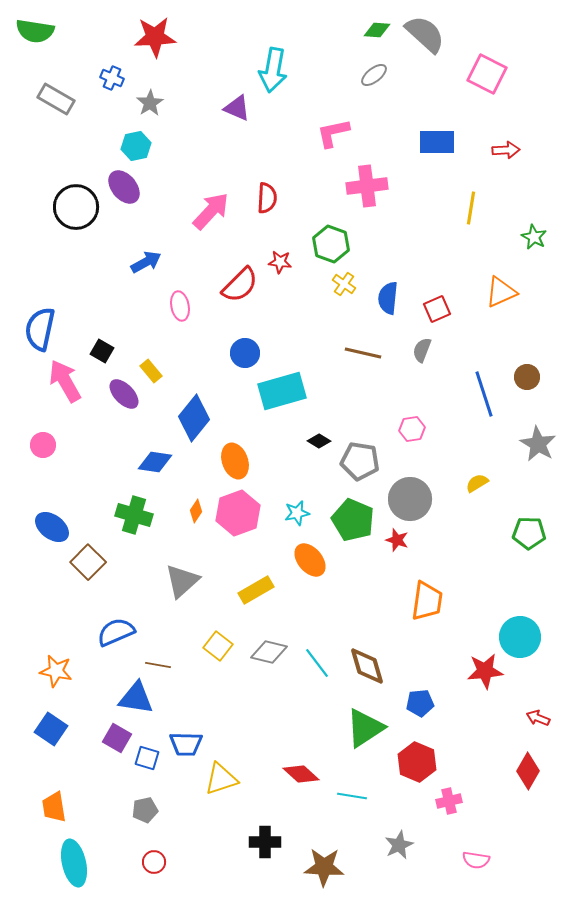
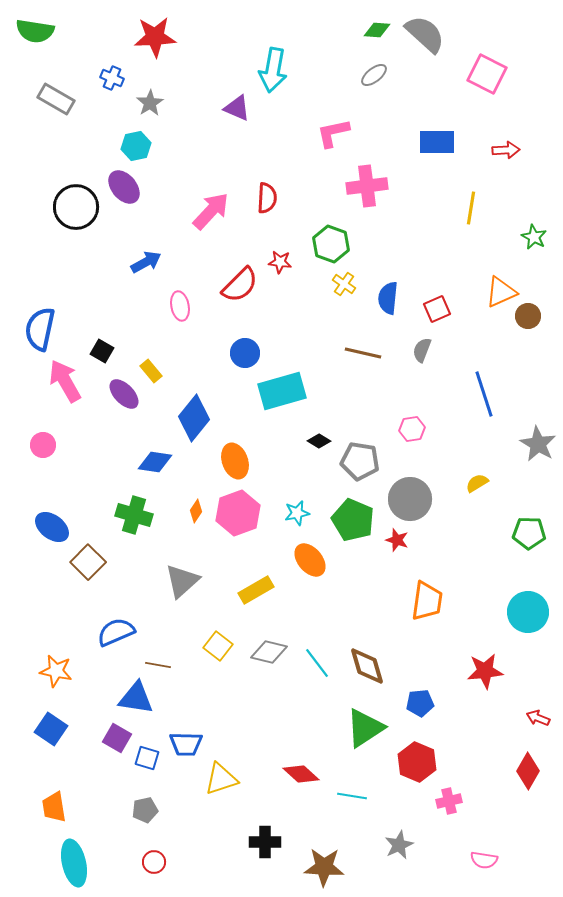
brown circle at (527, 377): moved 1 px right, 61 px up
cyan circle at (520, 637): moved 8 px right, 25 px up
pink semicircle at (476, 860): moved 8 px right
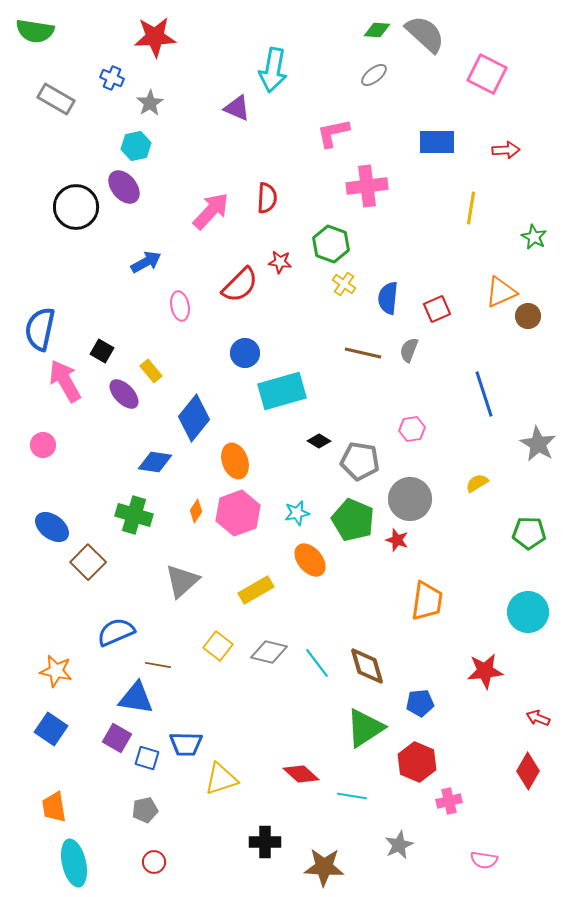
gray semicircle at (422, 350): moved 13 px left
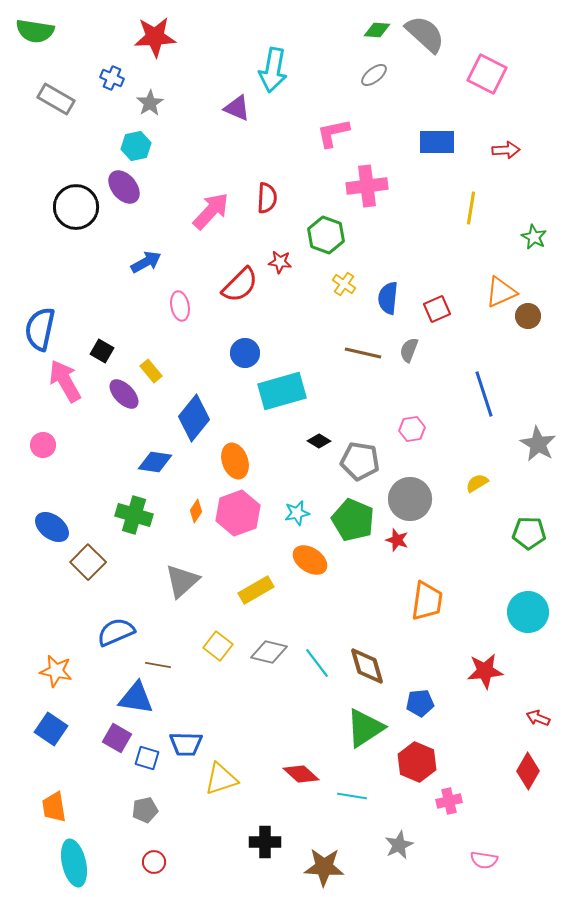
green hexagon at (331, 244): moved 5 px left, 9 px up
orange ellipse at (310, 560): rotated 16 degrees counterclockwise
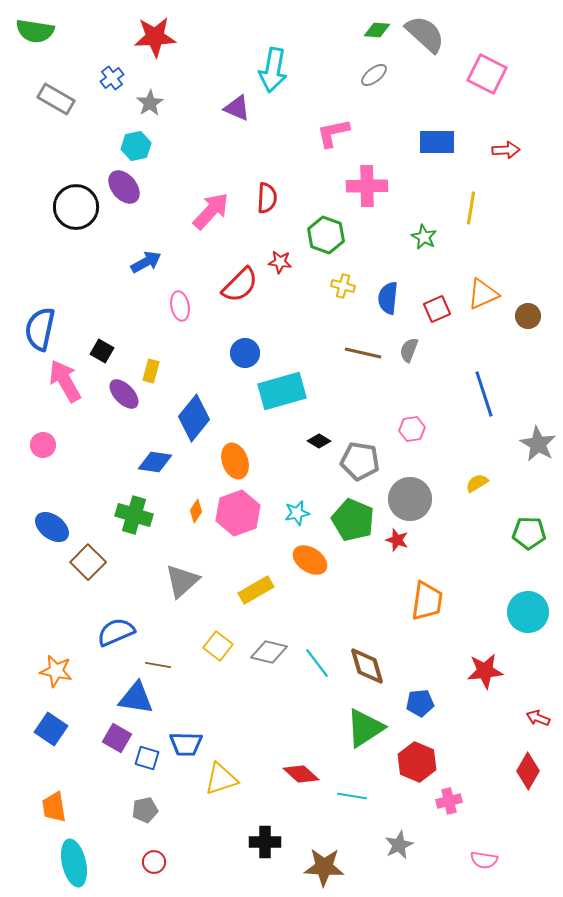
blue cross at (112, 78): rotated 30 degrees clockwise
pink cross at (367, 186): rotated 6 degrees clockwise
green star at (534, 237): moved 110 px left
yellow cross at (344, 284): moved 1 px left, 2 px down; rotated 20 degrees counterclockwise
orange triangle at (501, 292): moved 18 px left, 2 px down
yellow rectangle at (151, 371): rotated 55 degrees clockwise
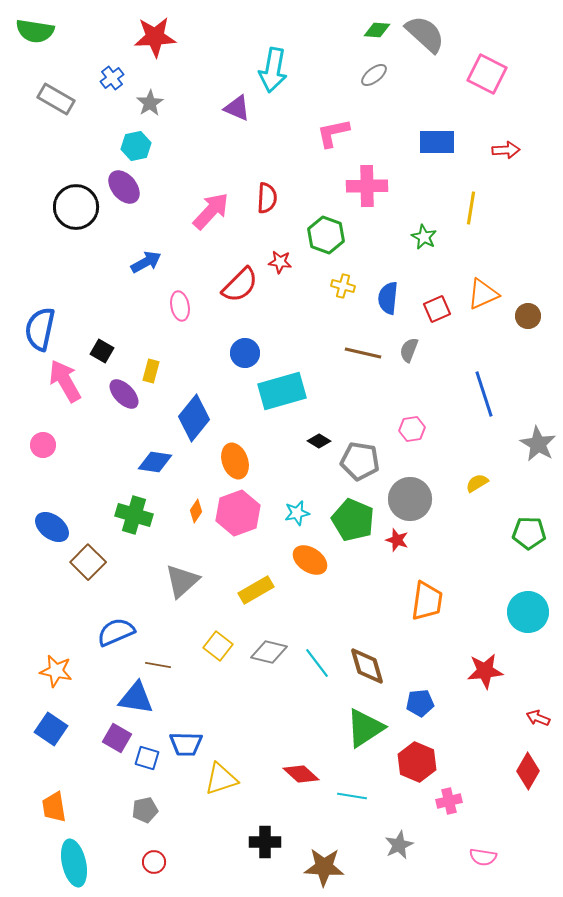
pink semicircle at (484, 860): moved 1 px left, 3 px up
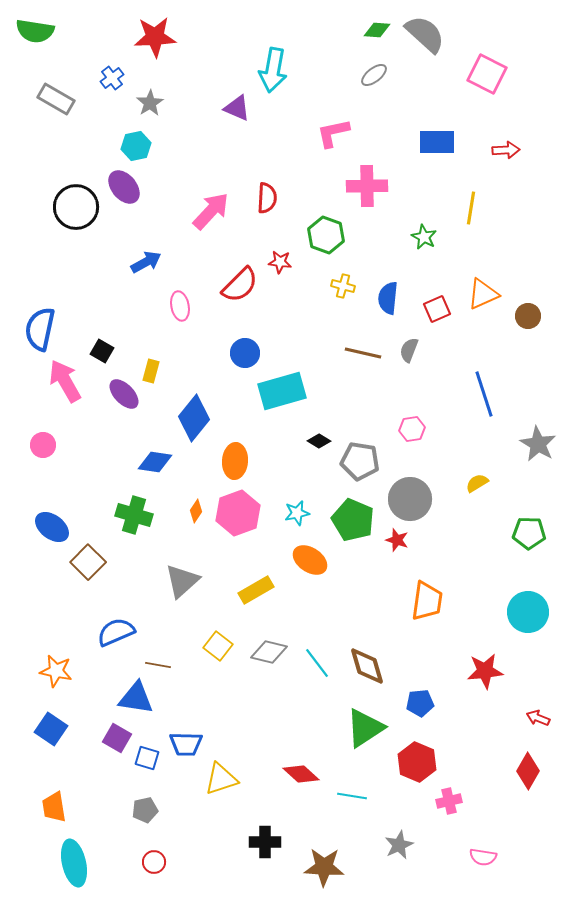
orange ellipse at (235, 461): rotated 24 degrees clockwise
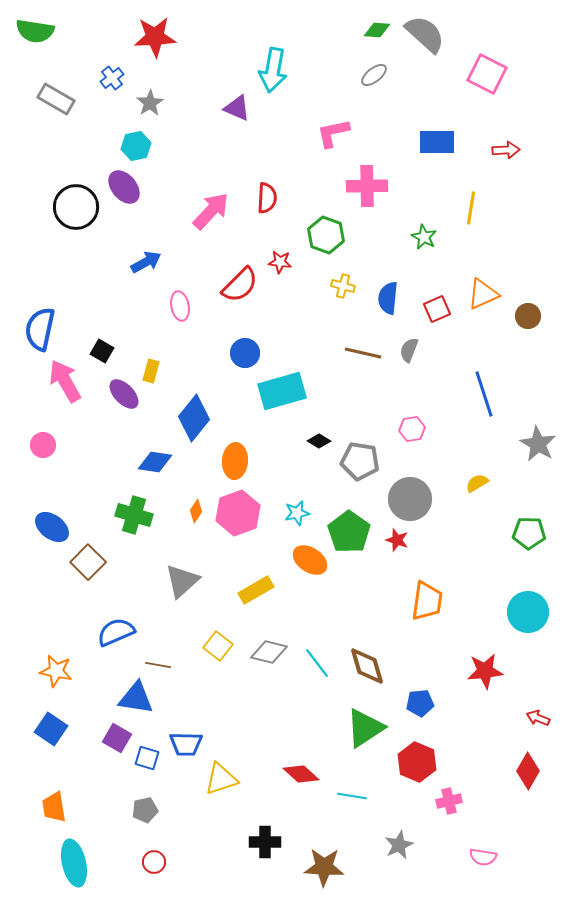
green pentagon at (353, 520): moved 4 px left, 12 px down; rotated 12 degrees clockwise
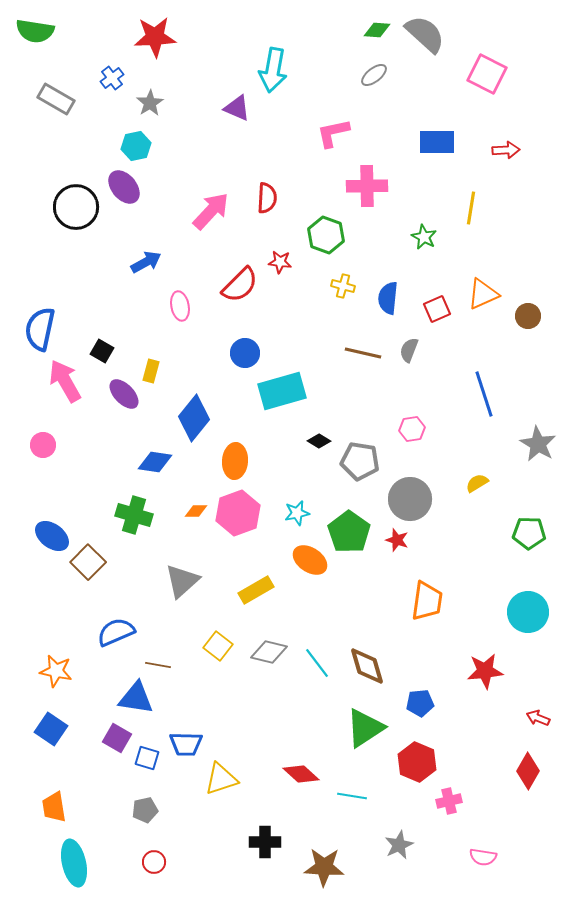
orange diamond at (196, 511): rotated 55 degrees clockwise
blue ellipse at (52, 527): moved 9 px down
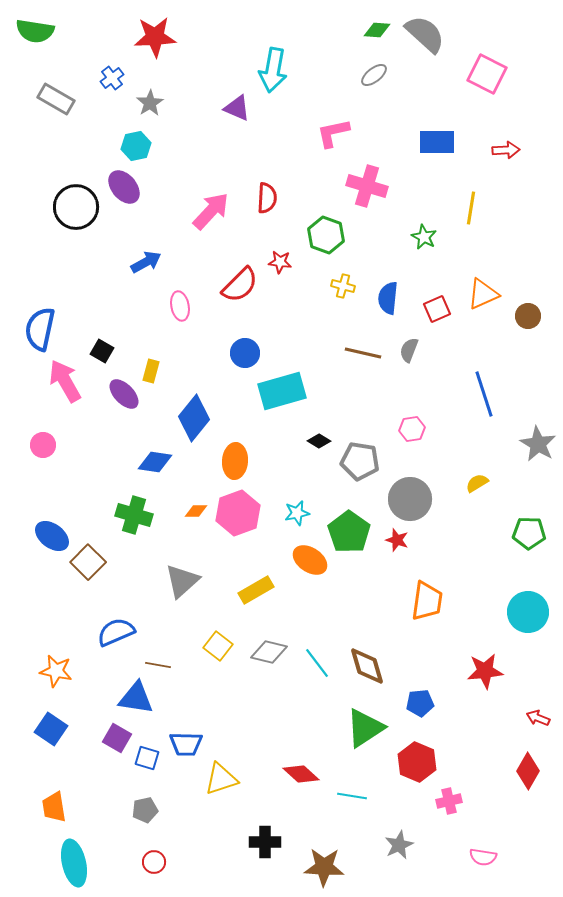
pink cross at (367, 186): rotated 18 degrees clockwise
